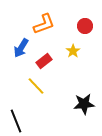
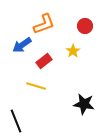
blue arrow: moved 1 px right, 3 px up; rotated 24 degrees clockwise
yellow line: rotated 30 degrees counterclockwise
black star: rotated 15 degrees clockwise
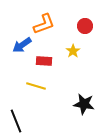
red rectangle: rotated 42 degrees clockwise
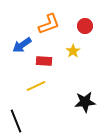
orange L-shape: moved 5 px right
yellow line: rotated 42 degrees counterclockwise
black star: moved 1 px right, 2 px up; rotated 15 degrees counterclockwise
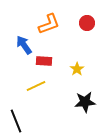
red circle: moved 2 px right, 3 px up
blue arrow: moved 2 px right; rotated 90 degrees clockwise
yellow star: moved 4 px right, 18 px down
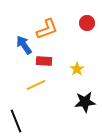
orange L-shape: moved 2 px left, 5 px down
yellow line: moved 1 px up
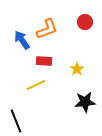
red circle: moved 2 px left, 1 px up
blue arrow: moved 2 px left, 5 px up
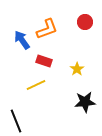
red rectangle: rotated 14 degrees clockwise
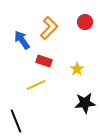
orange L-shape: moved 2 px right, 1 px up; rotated 25 degrees counterclockwise
black star: moved 1 px down
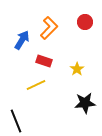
blue arrow: rotated 66 degrees clockwise
